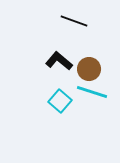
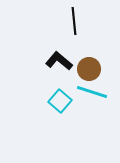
black line: rotated 64 degrees clockwise
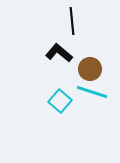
black line: moved 2 px left
black L-shape: moved 8 px up
brown circle: moved 1 px right
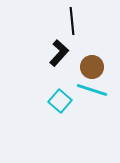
black L-shape: rotated 92 degrees clockwise
brown circle: moved 2 px right, 2 px up
cyan line: moved 2 px up
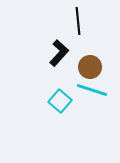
black line: moved 6 px right
brown circle: moved 2 px left
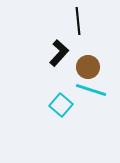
brown circle: moved 2 px left
cyan line: moved 1 px left
cyan square: moved 1 px right, 4 px down
